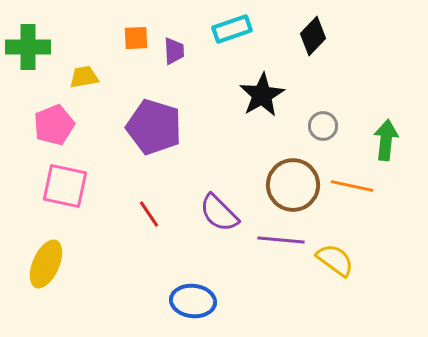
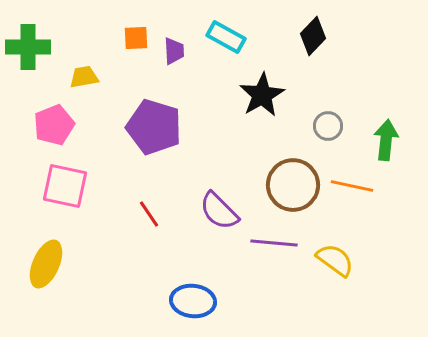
cyan rectangle: moved 6 px left, 8 px down; rotated 48 degrees clockwise
gray circle: moved 5 px right
purple semicircle: moved 2 px up
purple line: moved 7 px left, 3 px down
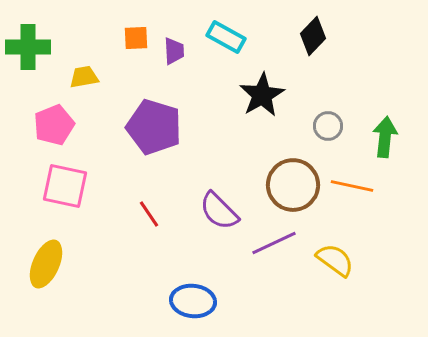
green arrow: moved 1 px left, 3 px up
purple line: rotated 30 degrees counterclockwise
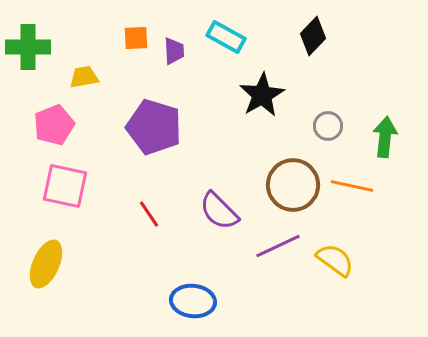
purple line: moved 4 px right, 3 px down
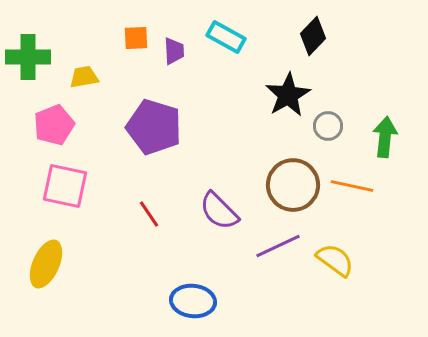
green cross: moved 10 px down
black star: moved 26 px right
